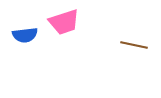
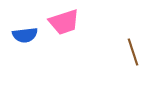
brown line: moved 1 px left, 7 px down; rotated 60 degrees clockwise
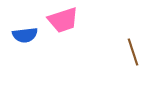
pink trapezoid: moved 1 px left, 2 px up
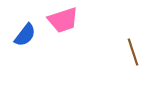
blue semicircle: rotated 45 degrees counterclockwise
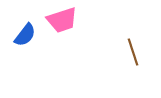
pink trapezoid: moved 1 px left
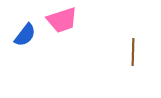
brown line: rotated 20 degrees clockwise
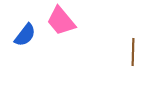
pink trapezoid: moved 1 px left, 1 px down; rotated 68 degrees clockwise
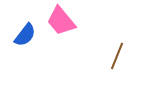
brown line: moved 16 px left, 4 px down; rotated 20 degrees clockwise
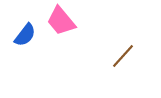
brown line: moved 6 px right; rotated 20 degrees clockwise
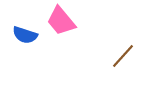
blue semicircle: rotated 70 degrees clockwise
